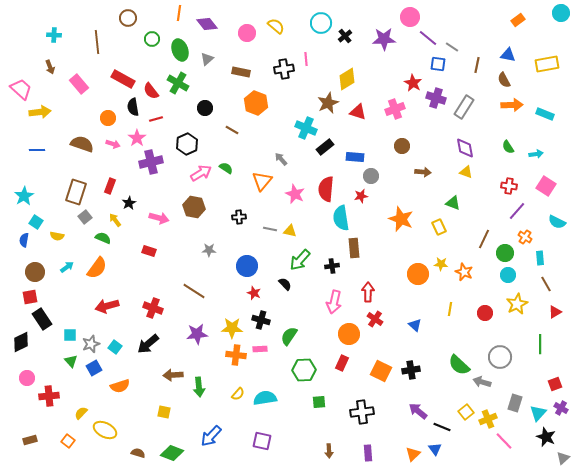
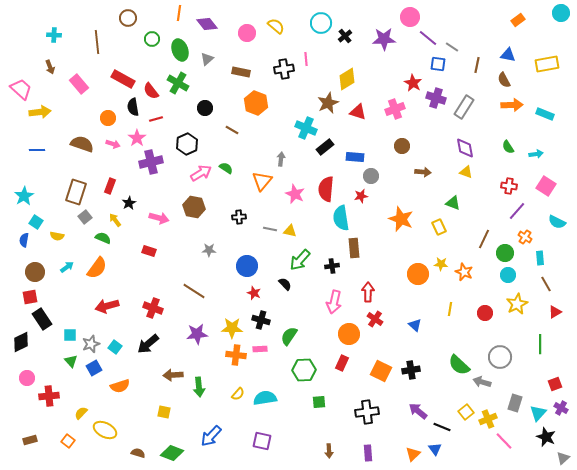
gray arrow at (281, 159): rotated 48 degrees clockwise
black cross at (362, 412): moved 5 px right
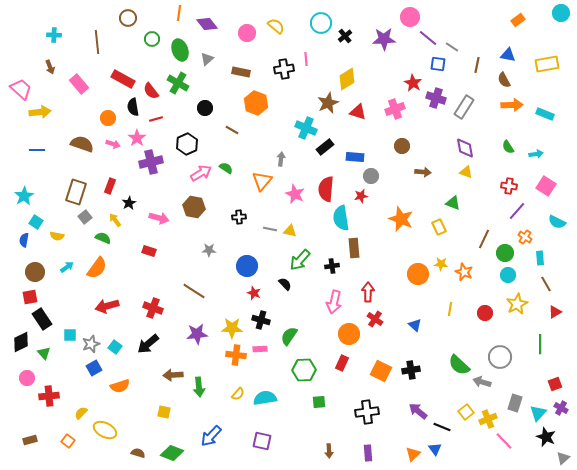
green triangle at (71, 361): moved 27 px left, 8 px up
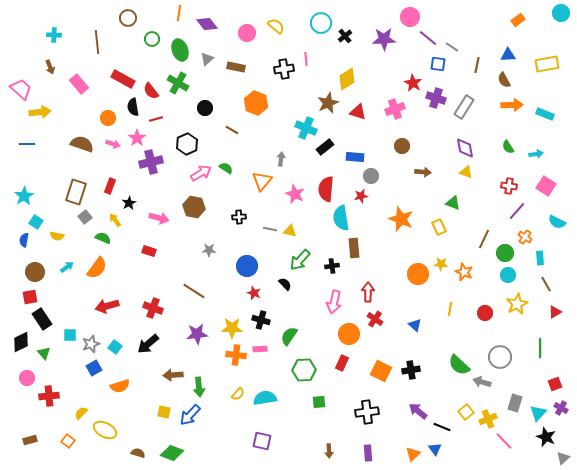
blue triangle at (508, 55): rotated 14 degrees counterclockwise
brown rectangle at (241, 72): moved 5 px left, 5 px up
blue line at (37, 150): moved 10 px left, 6 px up
green line at (540, 344): moved 4 px down
blue arrow at (211, 436): moved 21 px left, 21 px up
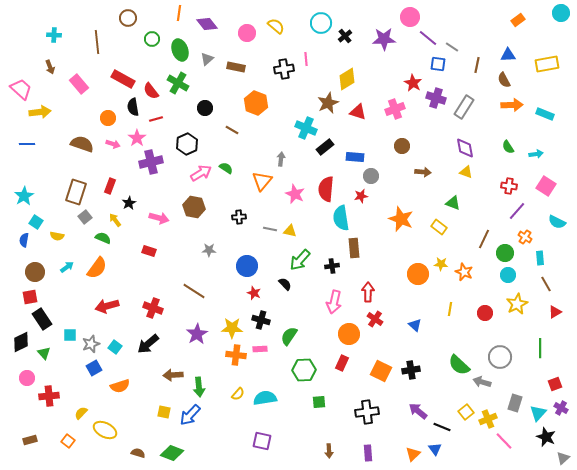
yellow rectangle at (439, 227): rotated 28 degrees counterclockwise
purple star at (197, 334): rotated 25 degrees counterclockwise
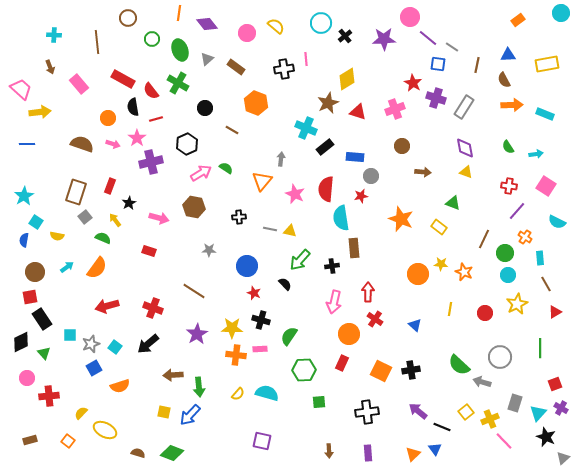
brown rectangle at (236, 67): rotated 24 degrees clockwise
cyan semicircle at (265, 398): moved 2 px right, 5 px up; rotated 25 degrees clockwise
yellow cross at (488, 419): moved 2 px right
